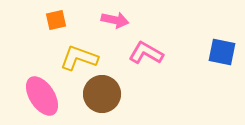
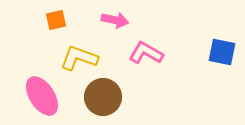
brown circle: moved 1 px right, 3 px down
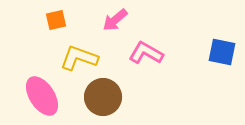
pink arrow: rotated 128 degrees clockwise
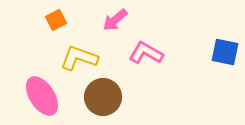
orange square: rotated 15 degrees counterclockwise
blue square: moved 3 px right
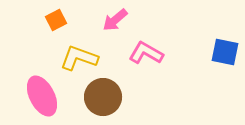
pink ellipse: rotated 6 degrees clockwise
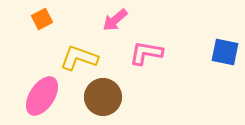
orange square: moved 14 px left, 1 px up
pink L-shape: rotated 20 degrees counterclockwise
pink ellipse: rotated 60 degrees clockwise
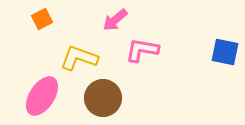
pink L-shape: moved 4 px left, 3 px up
brown circle: moved 1 px down
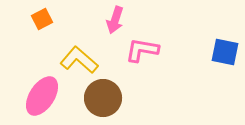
pink arrow: rotated 32 degrees counterclockwise
yellow L-shape: moved 2 px down; rotated 21 degrees clockwise
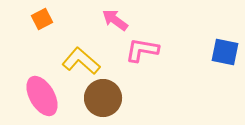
pink arrow: rotated 108 degrees clockwise
yellow L-shape: moved 2 px right, 1 px down
pink ellipse: rotated 63 degrees counterclockwise
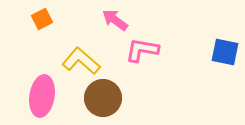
pink ellipse: rotated 39 degrees clockwise
